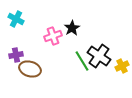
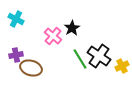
pink cross: rotated 30 degrees counterclockwise
green line: moved 2 px left, 2 px up
brown ellipse: moved 1 px right, 1 px up
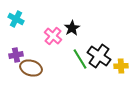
yellow cross: moved 1 px left; rotated 24 degrees clockwise
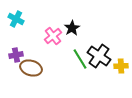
pink cross: rotated 12 degrees clockwise
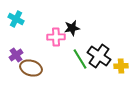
black star: rotated 21 degrees clockwise
pink cross: moved 3 px right, 1 px down; rotated 36 degrees clockwise
purple cross: rotated 24 degrees counterclockwise
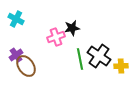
pink cross: rotated 18 degrees counterclockwise
green line: rotated 20 degrees clockwise
brown ellipse: moved 5 px left, 2 px up; rotated 40 degrees clockwise
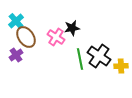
cyan cross: moved 2 px down; rotated 21 degrees clockwise
pink cross: rotated 36 degrees counterclockwise
brown ellipse: moved 29 px up
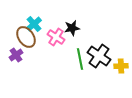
cyan cross: moved 18 px right, 3 px down
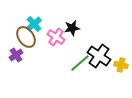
green line: moved 4 px down; rotated 60 degrees clockwise
yellow cross: moved 1 px up; rotated 16 degrees clockwise
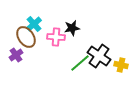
pink cross: rotated 30 degrees counterclockwise
